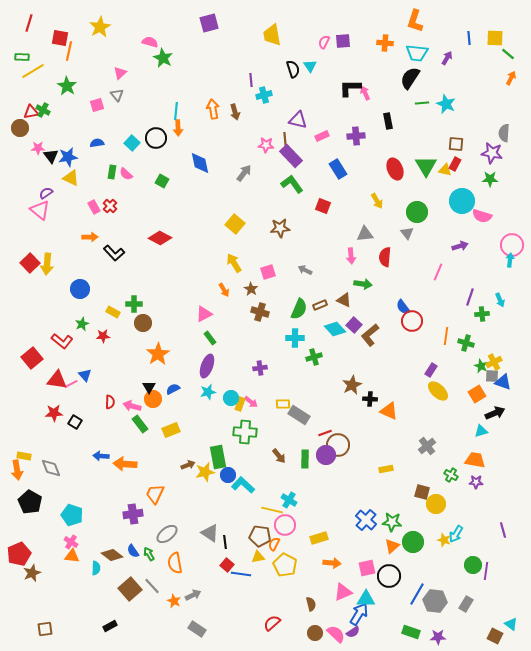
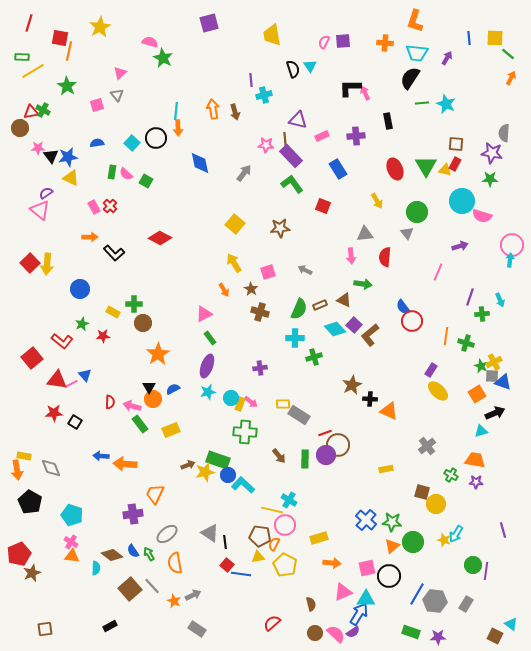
green square at (162, 181): moved 16 px left
green rectangle at (218, 457): moved 3 px down; rotated 60 degrees counterclockwise
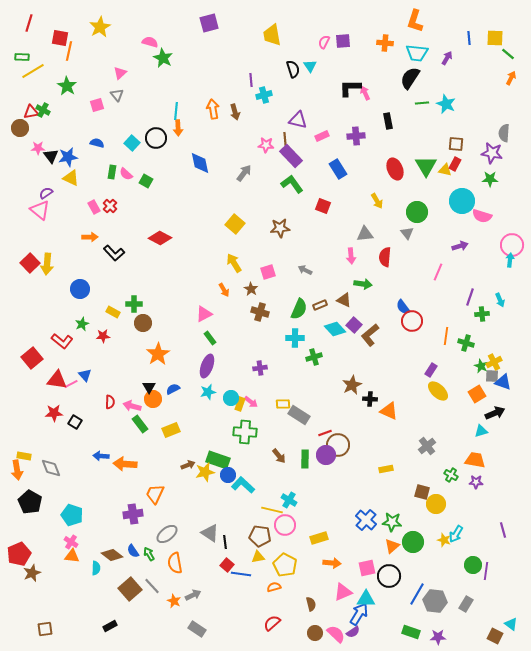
blue semicircle at (97, 143): rotated 24 degrees clockwise
orange semicircle at (274, 544): moved 43 px down; rotated 48 degrees clockwise
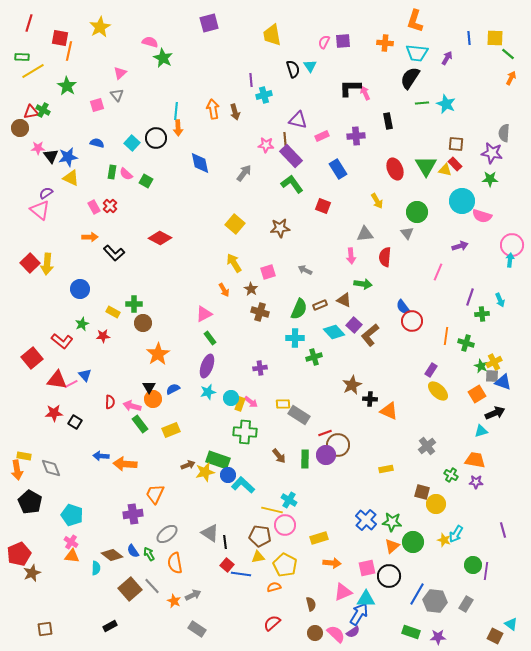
red rectangle at (455, 164): rotated 72 degrees counterclockwise
cyan diamond at (335, 329): moved 1 px left, 3 px down
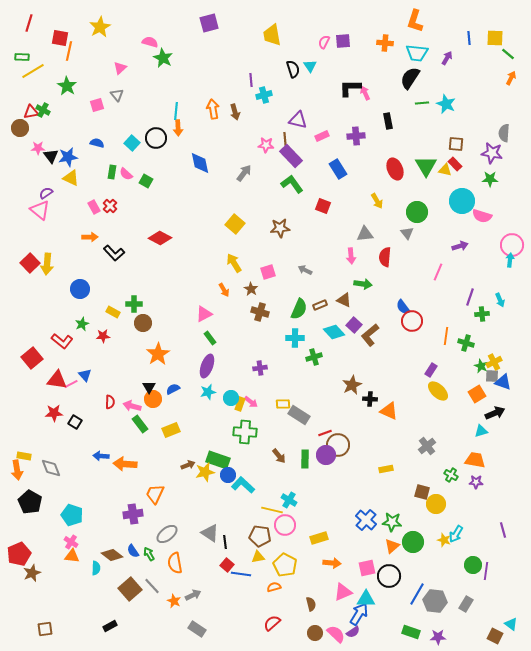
pink triangle at (120, 73): moved 5 px up
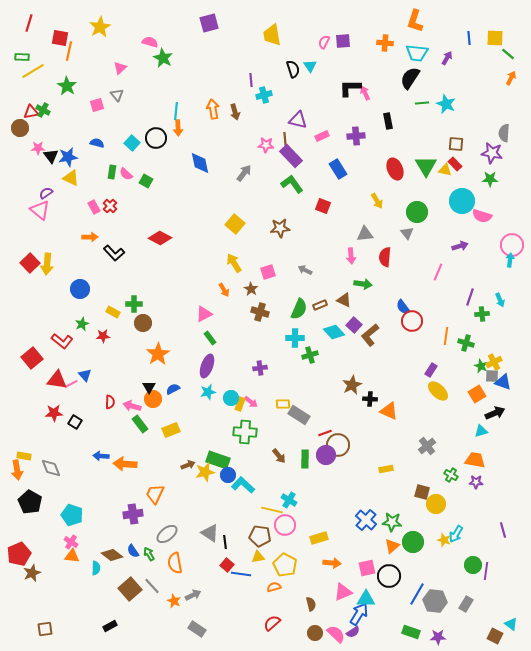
green cross at (314, 357): moved 4 px left, 2 px up
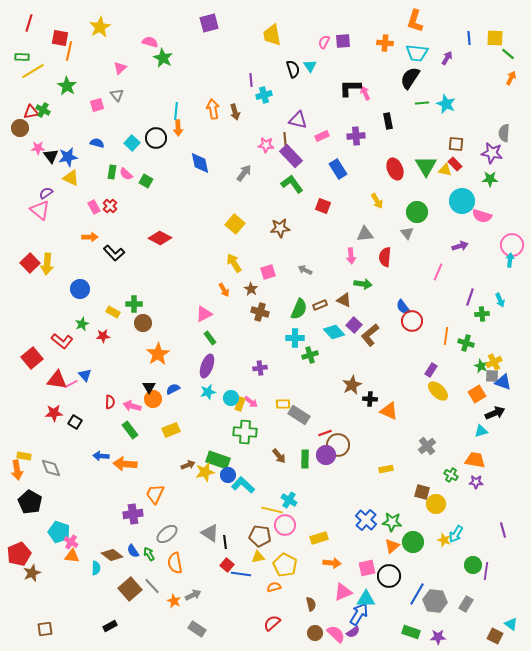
green rectangle at (140, 424): moved 10 px left, 6 px down
cyan pentagon at (72, 515): moved 13 px left, 17 px down
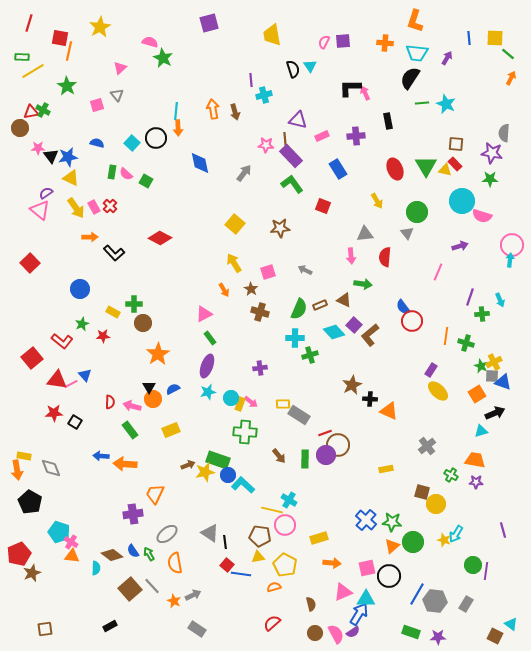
yellow arrow at (47, 264): moved 29 px right, 56 px up; rotated 40 degrees counterclockwise
pink semicircle at (336, 634): rotated 18 degrees clockwise
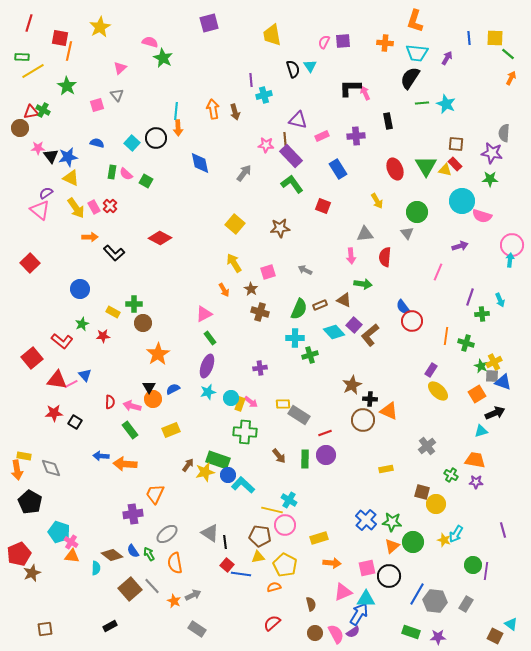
brown circle at (338, 445): moved 25 px right, 25 px up
brown arrow at (188, 465): rotated 32 degrees counterclockwise
